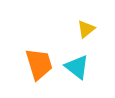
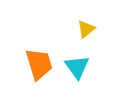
cyan triangle: rotated 16 degrees clockwise
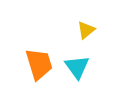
yellow triangle: moved 1 px down
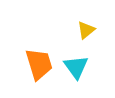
cyan triangle: moved 1 px left
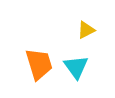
yellow triangle: rotated 12 degrees clockwise
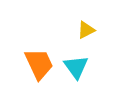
orange trapezoid: rotated 8 degrees counterclockwise
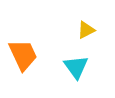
orange trapezoid: moved 16 px left, 9 px up
